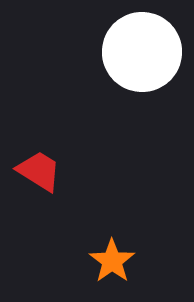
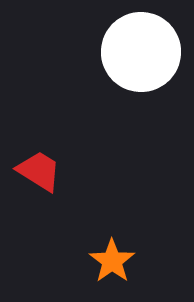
white circle: moved 1 px left
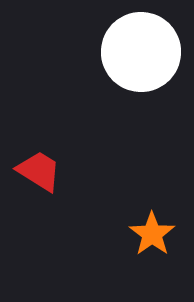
orange star: moved 40 px right, 27 px up
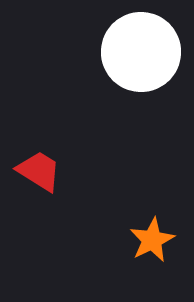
orange star: moved 6 px down; rotated 9 degrees clockwise
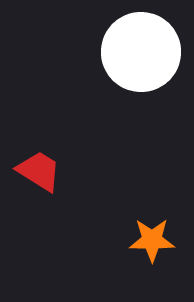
orange star: rotated 27 degrees clockwise
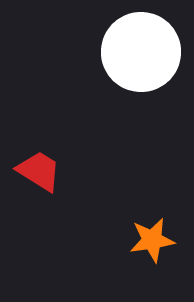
orange star: rotated 9 degrees counterclockwise
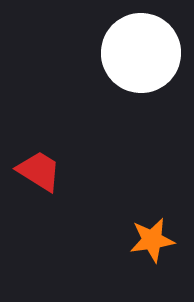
white circle: moved 1 px down
